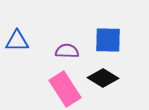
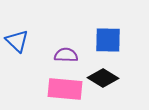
blue triangle: rotated 45 degrees clockwise
purple semicircle: moved 1 px left, 4 px down
pink rectangle: rotated 52 degrees counterclockwise
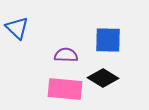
blue triangle: moved 13 px up
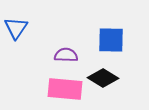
blue triangle: moved 1 px left; rotated 20 degrees clockwise
blue square: moved 3 px right
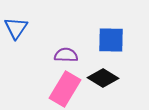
pink rectangle: rotated 64 degrees counterclockwise
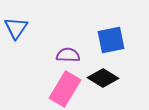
blue square: rotated 12 degrees counterclockwise
purple semicircle: moved 2 px right
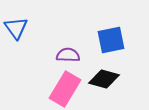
blue triangle: rotated 10 degrees counterclockwise
black diamond: moved 1 px right, 1 px down; rotated 16 degrees counterclockwise
